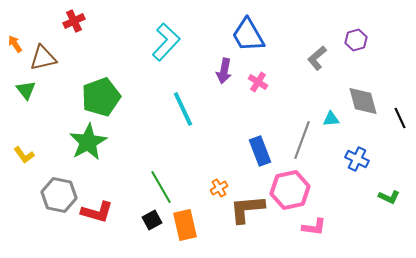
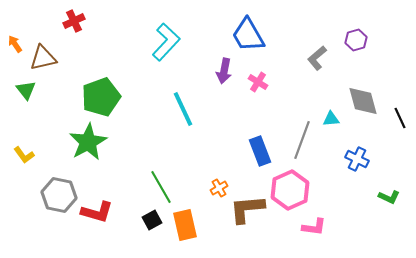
pink hexagon: rotated 12 degrees counterclockwise
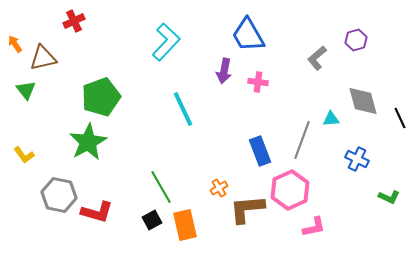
pink cross: rotated 24 degrees counterclockwise
pink L-shape: rotated 20 degrees counterclockwise
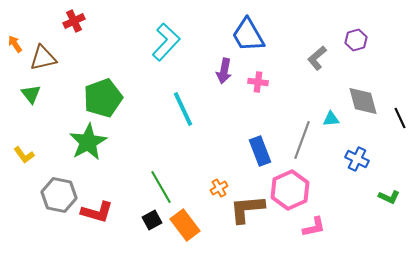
green triangle: moved 5 px right, 4 px down
green pentagon: moved 2 px right, 1 px down
orange rectangle: rotated 24 degrees counterclockwise
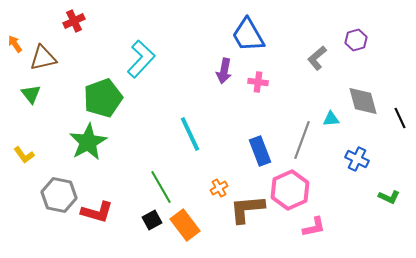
cyan L-shape: moved 25 px left, 17 px down
cyan line: moved 7 px right, 25 px down
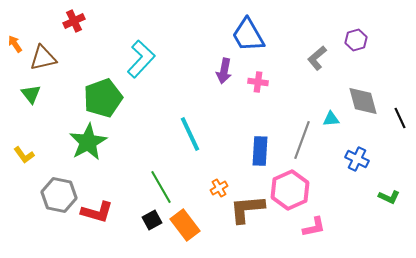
blue rectangle: rotated 24 degrees clockwise
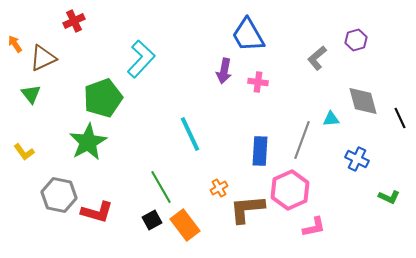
brown triangle: rotated 12 degrees counterclockwise
yellow L-shape: moved 3 px up
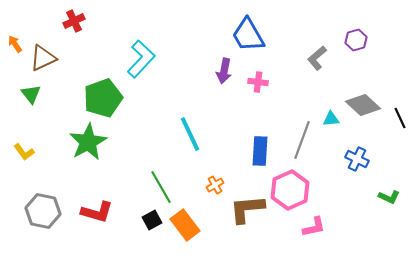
gray diamond: moved 4 px down; rotated 32 degrees counterclockwise
orange cross: moved 4 px left, 3 px up
gray hexagon: moved 16 px left, 16 px down
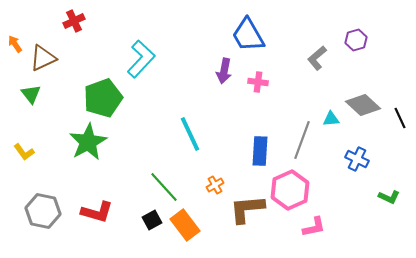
green line: moved 3 px right; rotated 12 degrees counterclockwise
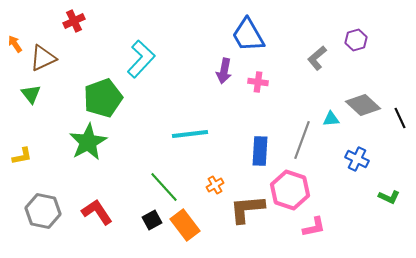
cyan line: rotated 72 degrees counterclockwise
yellow L-shape: moved 2 px left, 4 px down; rotated 65 degrees counterclockwise
pink hexagon: rotated 18 degrees counterclockwise
red L-shape: rotated 140 degrees counterclockwise
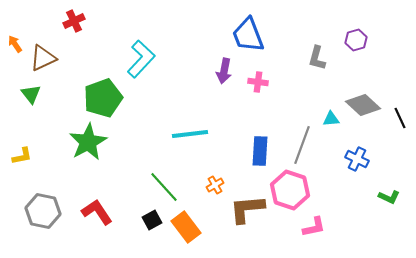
blue trapezoid: rotated 9 degrees clockwise
gray L-shape: rotated 35 degrees counterclockwise
gray line: moved 5 px down
orange rectangle: moved 1 px right, 2 px down
